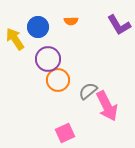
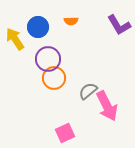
orange circle: moved 4 px left, 2 px up
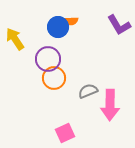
blue circle: moved 20 px right
gray semicircle: rotated 18 degrees clockwise
pink arrow: moved 3 px right, 1 px up; rotated 28 degrees clockwise
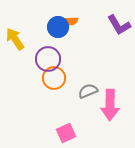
pink square: moved 1 px right
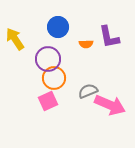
orange semicircle: moved 15 px right, 23 px down
purple L-shape: moved 10 px left, 12 px down; rotated 20 degrees clockwise
pink arrow: rotated 68 degrees counterclockwise
pink square: moved 18 px left, 32 px up
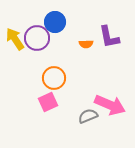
blue circle: moved 3 px left, 5 px up
purple circle: moved 11 px left, 21 px up
gray semicircle: moved 25 px down
pink square: moved 1 px down
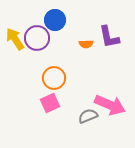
blue circle: moved 2 px up
pink square: moved 2 px right, 1 px down
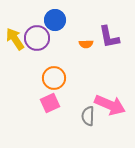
gray semicircle: rotated 66 degrees counterclockwise
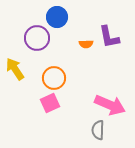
blue circle: moved 2 px right, 3 px up
yellow arrow: moved 30 px down
gray semicircle: moved 10 px right, 14 px down
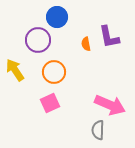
purple circle: moved 1 px right, 2 px down
orange semicircle: rotated 80 degrees clockwise
yellow arrow: moved 1 px down
orange circle: moved 6 px up
